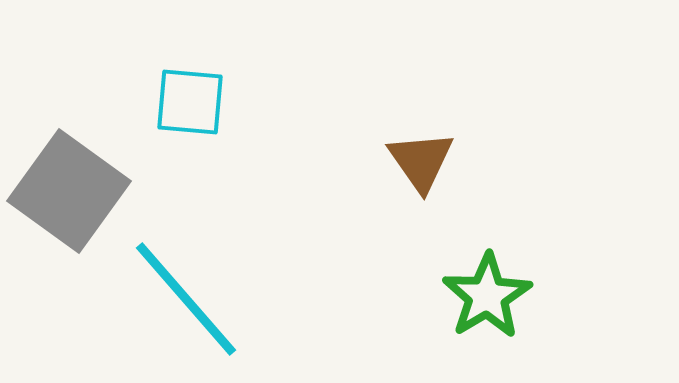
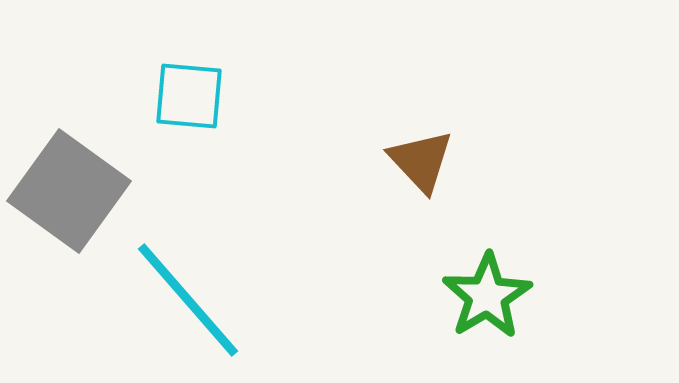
cyan square: moved 1 px left, 6 px up
brown triangle: rotated 8 degrees counterclockwise
cyan line: moved 2 px right, 1 px down
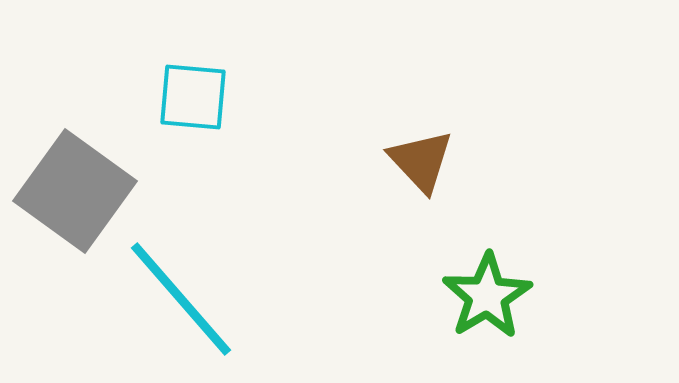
cyan square: moved 4 px right, 1 px down
gray square: moved 6 px right
cyan line: moved 7 px left, 1 px up
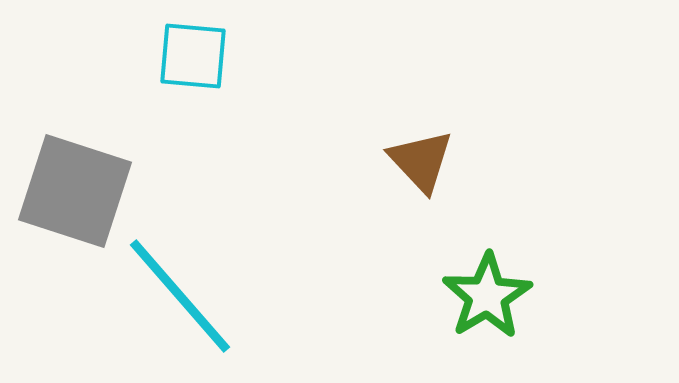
cyan square: moved 41 px up
gray square: rotated 18 degrees counterclockwise
cyan line: moved 1 px left, 3 px up
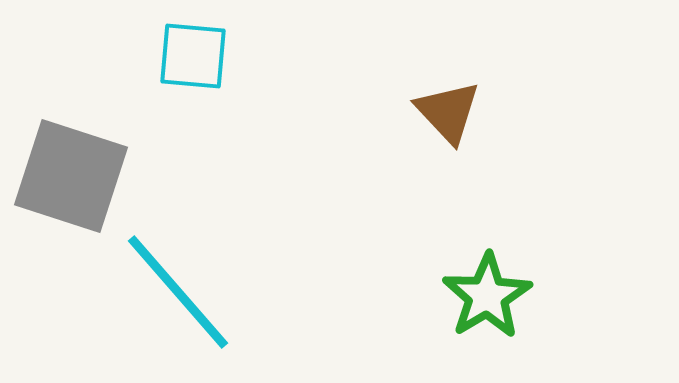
brown triangle: moved 27 px right, 49 px up
gray square: moved 4 px left, 15 px up
cyan line: moved 2 px left, 4 px up
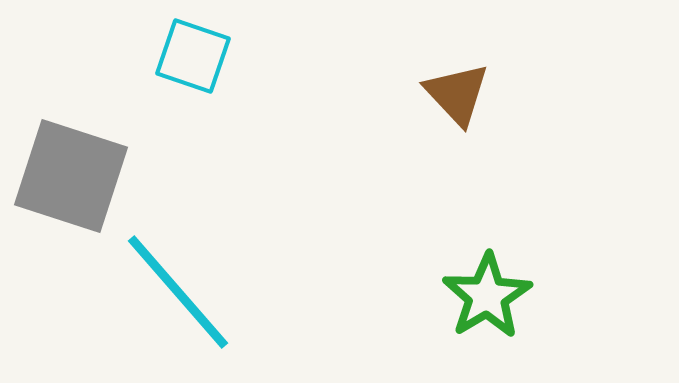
cyan square: rotated 14 degrees clockwise
brown triangle: moved 9 px right, 18 px up
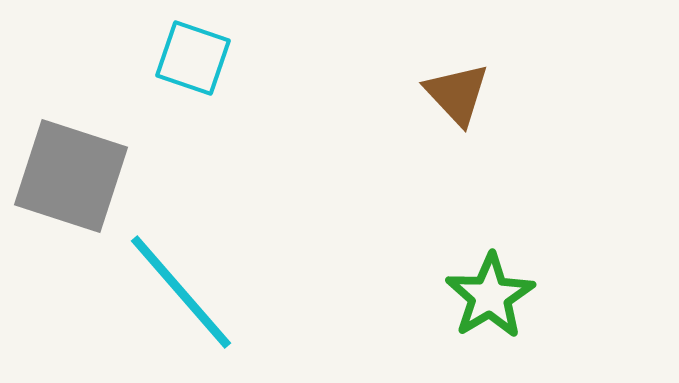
cyan square: moved 2 px down
cyan line: moved 3 px right
green star: moved 3 px right
